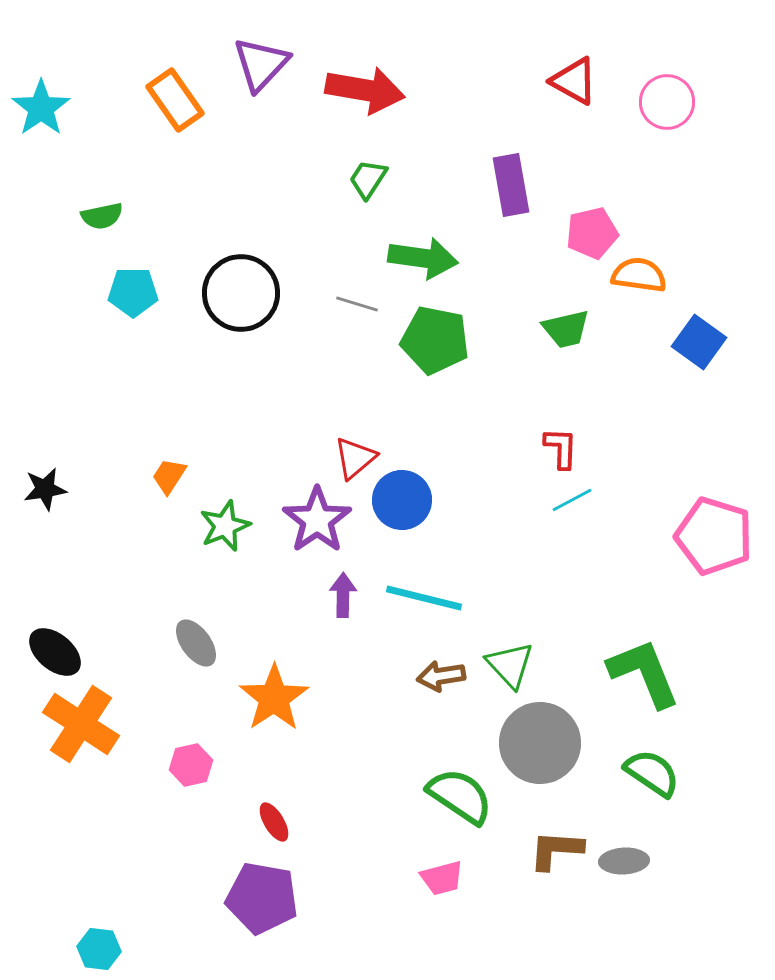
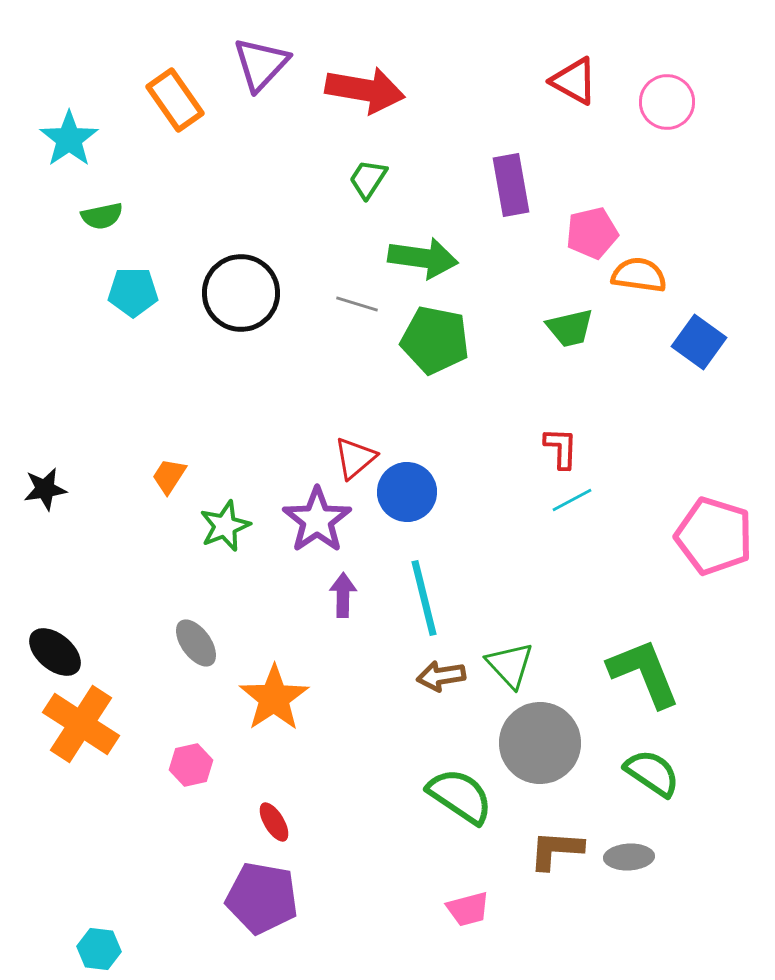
cyan star at (41, 108): moved 28 px right, 31 px down
green trapezoid at (566, 329): moved 4 px right, 1 px up
blue circle at (402, 500): moved 5 px right, 8 px up
cyan line at (424, 598): rotated 62 degrees clockwise
gray ellipse at (624, 861): moved 5 px right, 4 px up
pink trapezoid at (442, 878): moved 26 px right, 31 px down
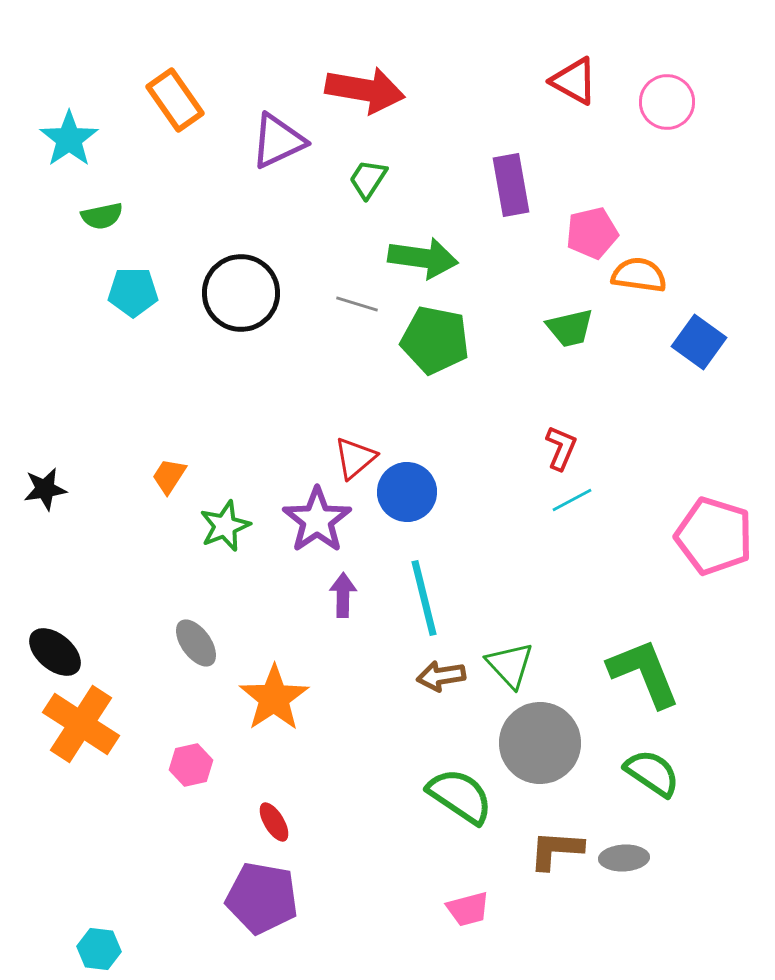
purple triangle at (261, 64): moved 17 px right, 77 px down; rotated 22 degrees clockwise
red L-shape at (561, 448): rotated 21 degrees clockwise
gray ellipse at (629, 857): moved 5 px left, 1 px down
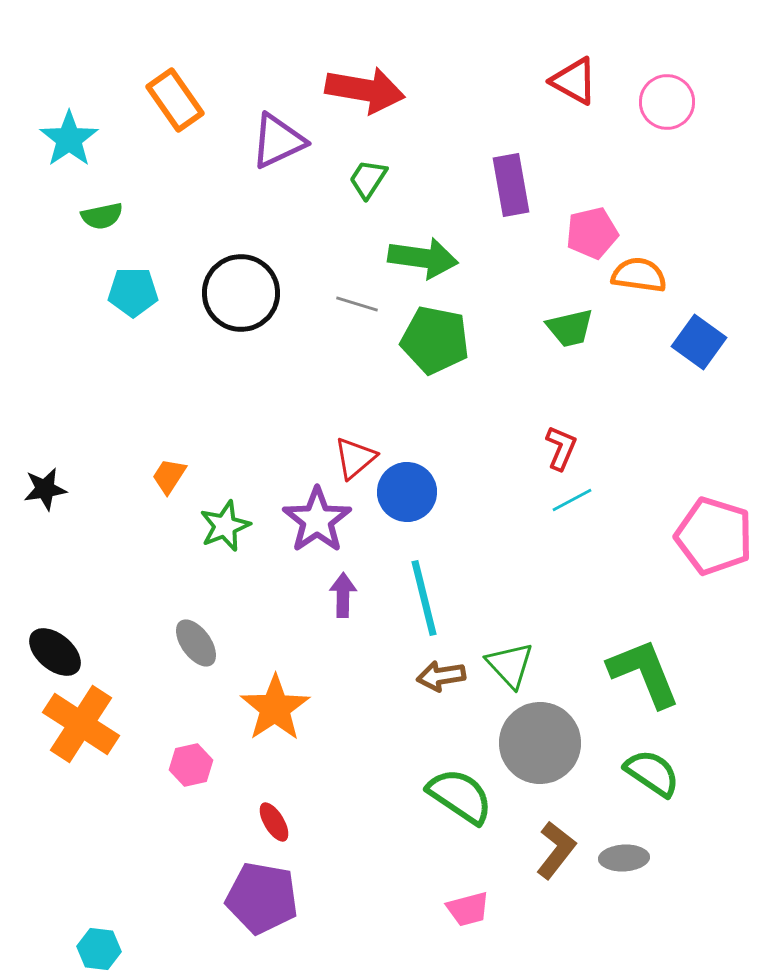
orange star at (274, 698): moved 1 px right, 10 px down
brown L-shape at (556, 850): rotated 124 degrees clockwise
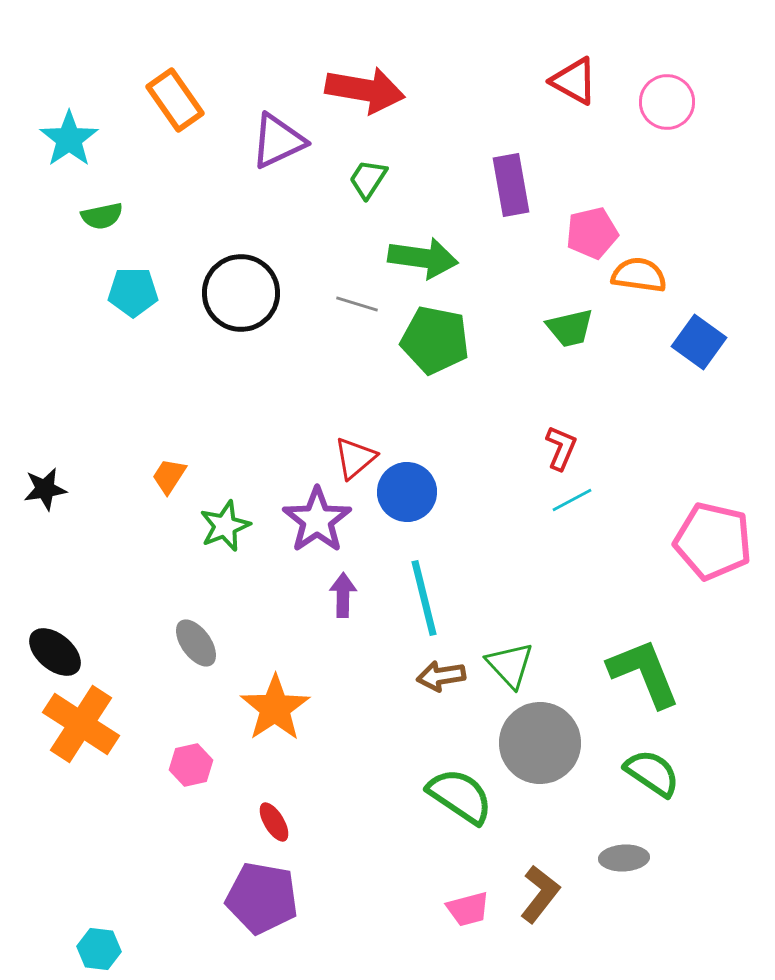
pink pentagon at (714, 536): moved 1 px left, 5 px down; rotated 4 degrees counterclockwise
brown L-shape at (556, 850): moved 16 px left, 44 px down
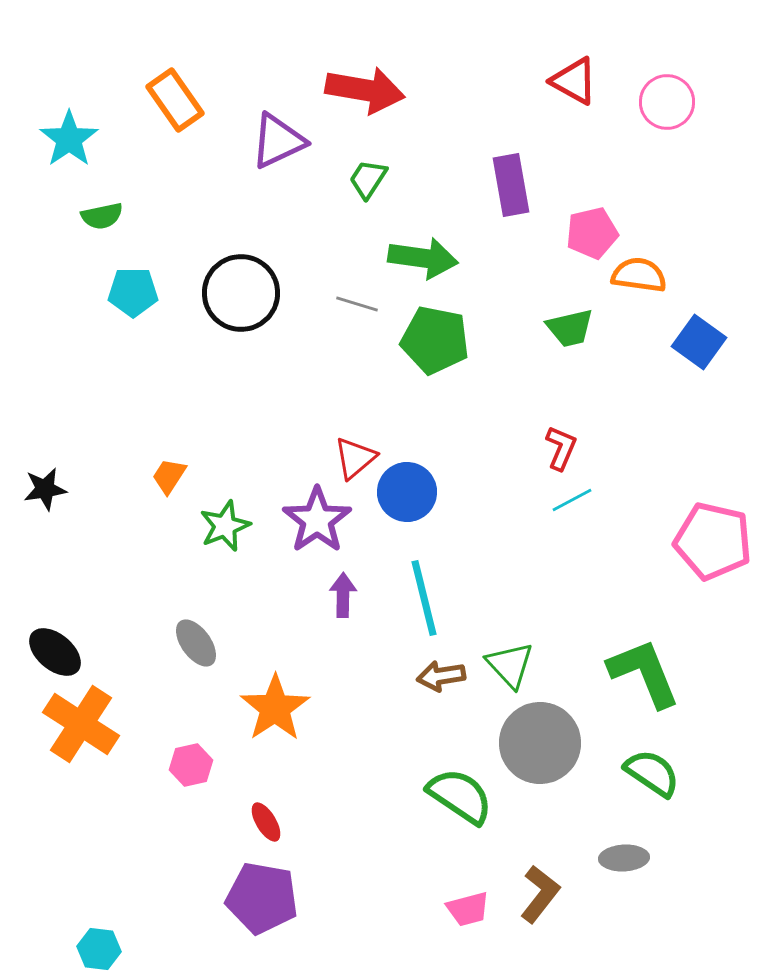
red ellipse at (274, 822): moved 8 px left
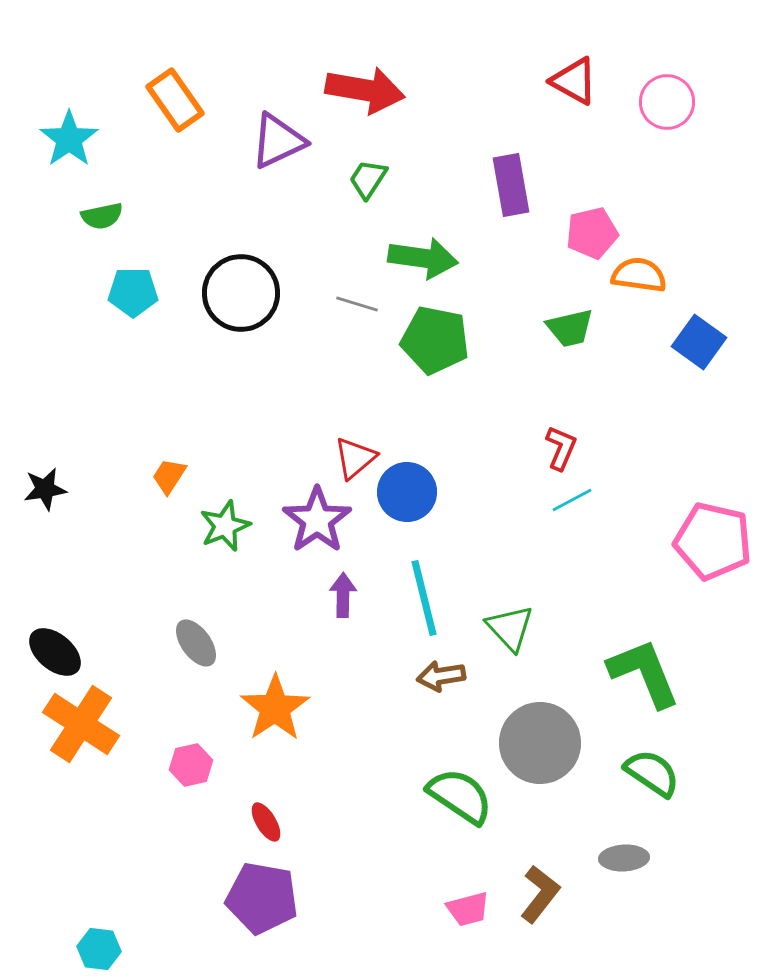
green triangle at (510, 665): moved 37 px up
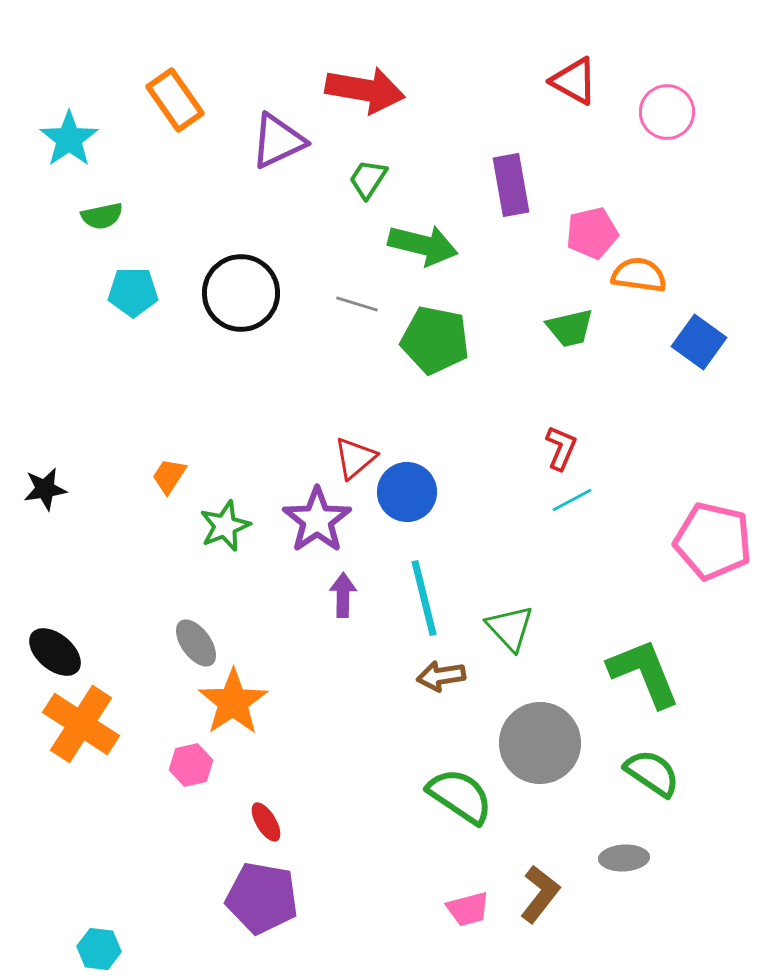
pink circle at (667, 102): moved 10 px down
green arrow at (423, 258): moved 13 px up; rotated 6 degrees clockwise
orange star at (275, 708): moved 42 px left, 6 px up
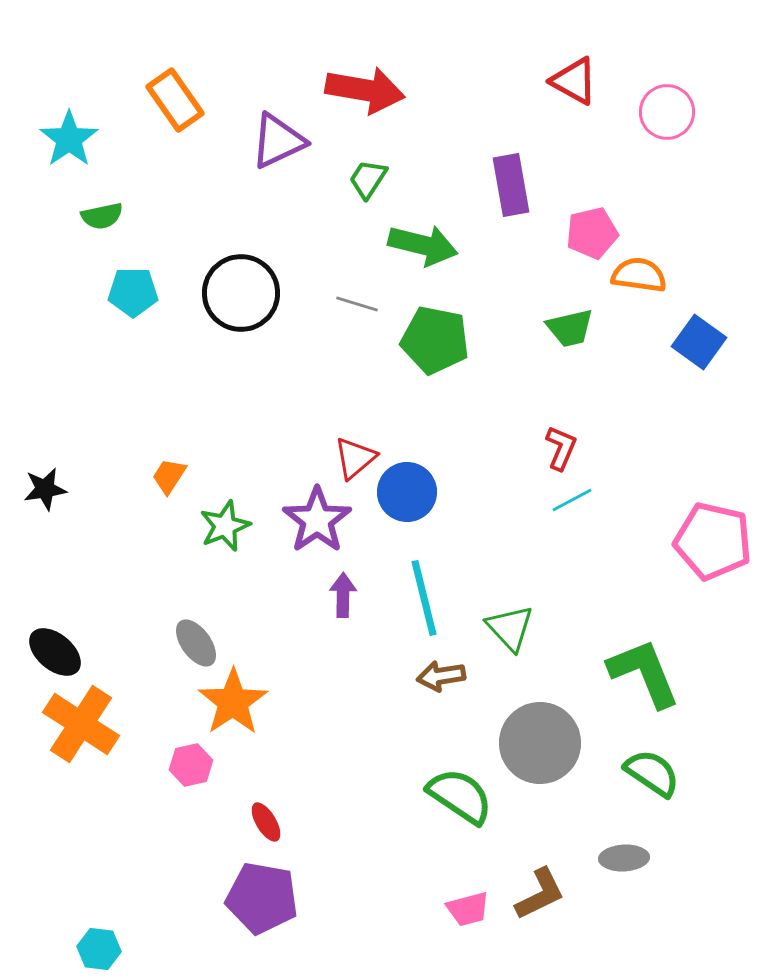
brown L-shape at (540, 894): rotated 26 degrees clockwise
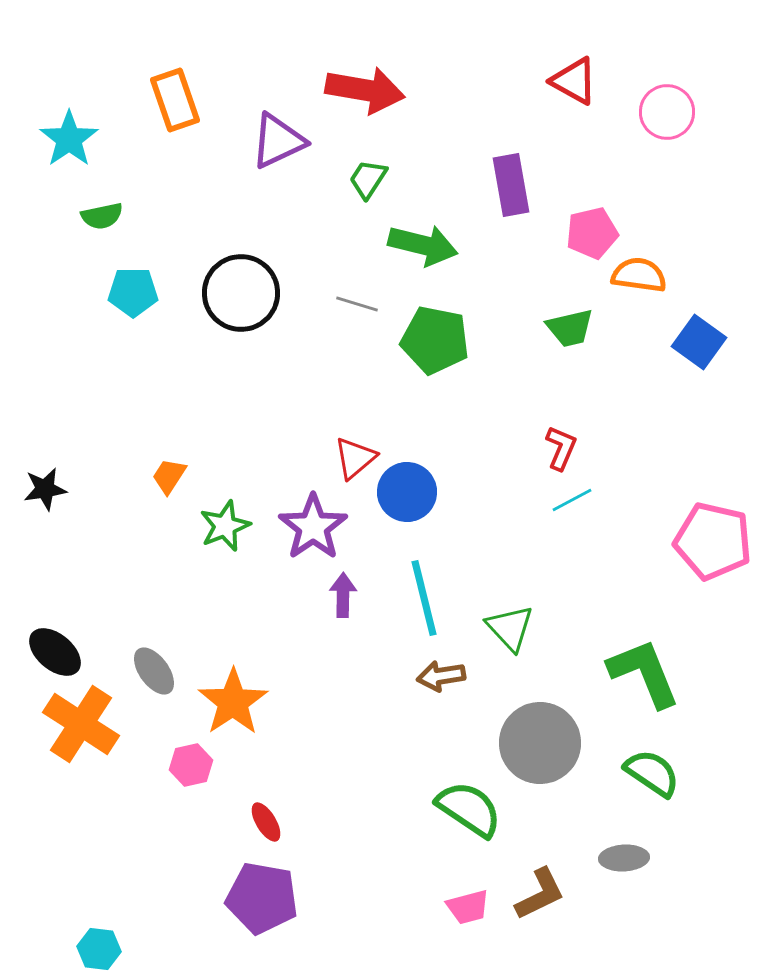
orange rectangle at (175, 100): rotated 16 degrees clockwise
purple star at (317, 520): moved 4 px left, 7 px down
gray ellipse at (196, 643): moved 42 px left, 28 px down
green semicircle at (460, 796): moved 9 px right, 13 px down
pink trapezoid at (468, 909): moved 2 px up
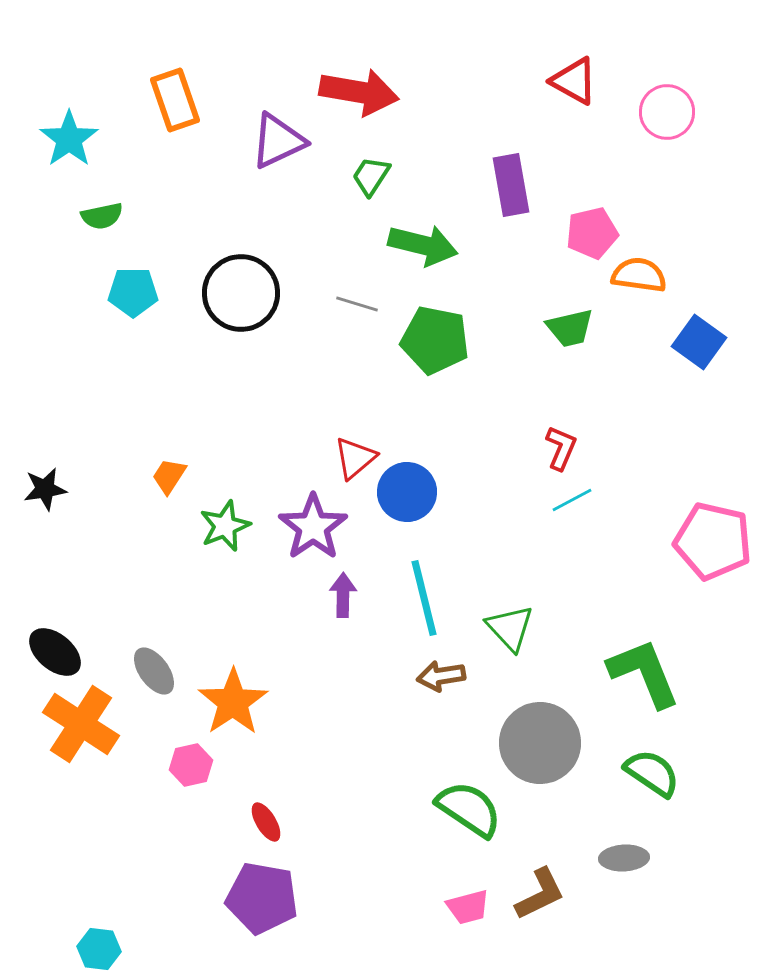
red arrow at (365, 90): moved 6 px left, 2 px down
green trapezoid at (368, 179): moved 3 px right, 3 px up
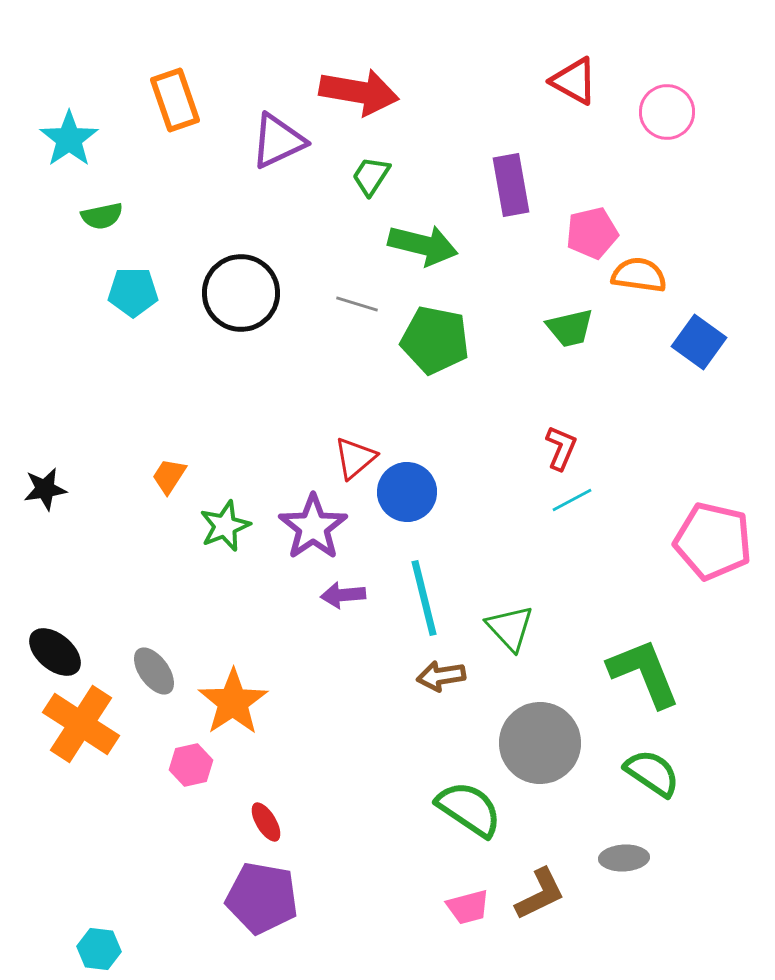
purple arrow at (343, 595): rotated 96 degrees counterclockwise
